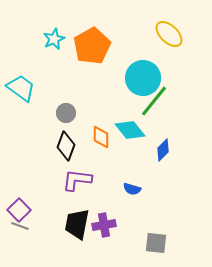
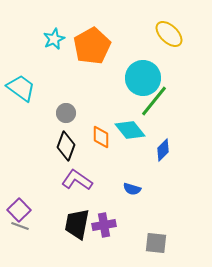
purple L-shape: rotated 28 degrees clockwise
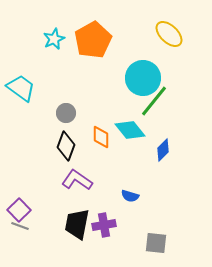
orange pentagon: moved 1 px right, 6 px up
blue semicircle: moved 2 px left, 7 px down
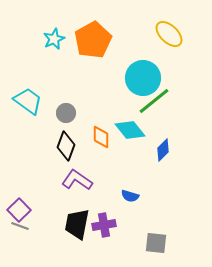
cyan trapezoid: moved 7 px right, 13 px down
green line: rotated 12 degrees clockwise
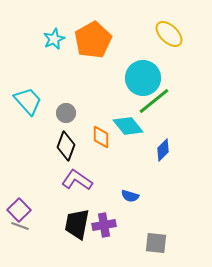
cyan trapezoid: rotated 12 degrees clockwise
cyan diamond: moved 2 px left, 4 px up
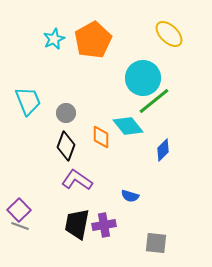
cyan trapezoid: rotated 20 degrees clockwise
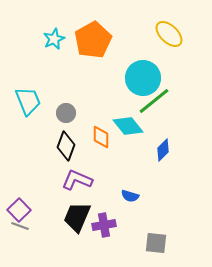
purple L-shape: rotated 12 degrees counterclockwise
black trapezoid: moved 7 px up; rotated 12 degrees clockwise
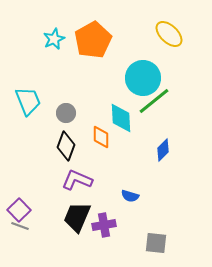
cyan diamond: moved 7 px left, 8 px up; rotated 36 degrees clockwise
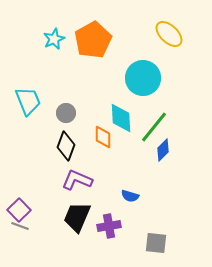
green line: moved 26 px down; rotated 12 degrees counterclockwise
orange diamond: moved 2 px right
purple cross: moved 5 px right, 1 px down
